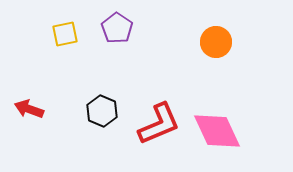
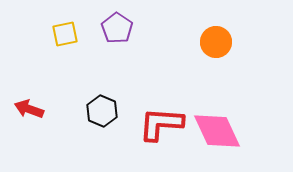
red L-shape: moved 2 px right; rotated 153 degrees counterclockwise
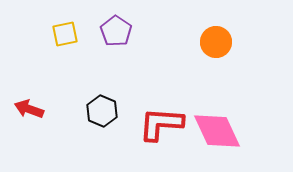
purple pentagon: moved 1 px left, 3 px down
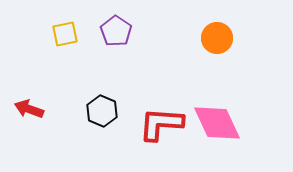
orange circle: moved 1 px right, 4 px up
pink diamond: moved 8 px up
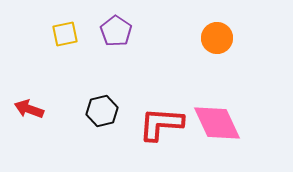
black hexagon: rotated 24 degrees clockwise
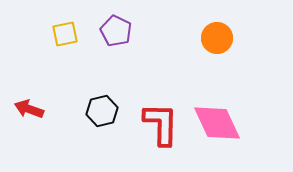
purple pentagon: rotated 8 degrees counterclockwise
red L-shape: rotated 87 degrees clockwise
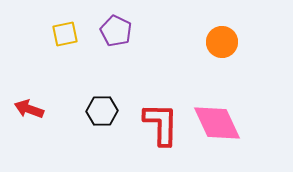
orange circle: moved 5 px right, 4 px down
black hexagon: rotated 12 degrees clockwise
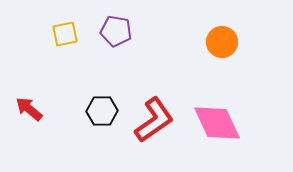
purple pentagon: rotated 16 degrees counterclockwise
red arrow: rotated 20 degrees clockwise
red L-shape: moved 7 px left, 4 px up; rotated 54 degrees clockwise
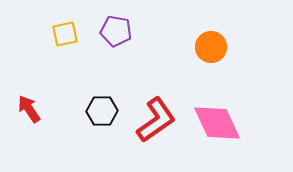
orange circle: moved 11 px left, 5 px down
red arrow: rotated 16 degrees clockwise
red L-shape: moved 2 px right
